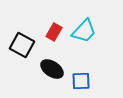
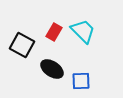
cyan trapezoid: moved 1 px left; rotated 88 degrees counterclockwise
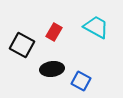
cyan trapezoid: moved 13 px right, 4 px up; rotated 16 degrees counterclockwise
black ellipse: rotated 40 degrees counterclockwise
blue square: rotated 30 degrees clockwise
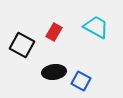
black ellipse: moved 2 px right, 3 px down
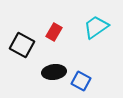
cyan trapezoid: rotated 64 degrees counterclockwise
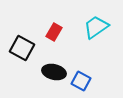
black square: moved 3 px down
black ellipse: rotated 20 degrees clockwise
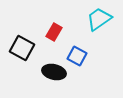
cyan trapezoid: moved 3 px right, 8 px up
blue square: moved 4 px left, 25 px up
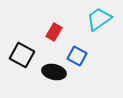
black square: moved 7 px down
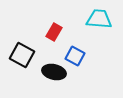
cyan trapezoid: rotated 40 degrees clockwise
blue square: moved 2 px left
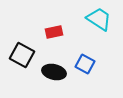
cyan trapezoid: rotated 28 degrees clockwise
red rectangle: rotated 48 degrees clockwise
blue square: moved 10 px right, 8 px down
